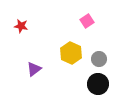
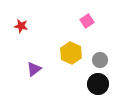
gray circle: moved 1 px right, 1 px down
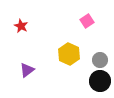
red star: rotated 16 degrees clockwise
yellow hexagon: moved 2 px left, 1 px down
purple triangle: moved 7 px left, 1 px down
black circle: moved 2 px right, 3 px up
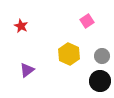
gray circle: moved 2 px right, 4 px up
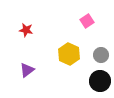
red star: moved 5 px right, 4 px down; rotated 16 degrees counterclockwise
gray circle: moved 1 px left, 1 px up
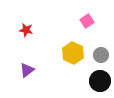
yellow hexagon: moved 4 px right, 1 px up
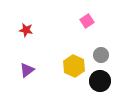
yellow hexagon: moved 1 px right, 13 px down
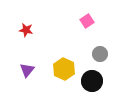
gray circle: moved 1 px left, 1 px up
yellow hexagon: moved 10 px left, 3 px down
purple triangle: rotated 14 degrees counterclockwise
black circle: moved 8 px left
